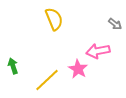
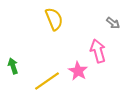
gray arrow: moved 2 px left, 1 px up
pink arrow: rotated 85 degrees clockwise
pink star: moved 2 px down
yellow line: moved 1 px down; rotated 8 degrees clockwise
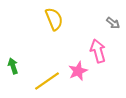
pink star: rotated 18 degrees clockwise
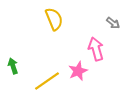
pink arrow: moved 2 px left, 2 px up
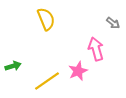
yellow semicircle: moved 8 px left
green arrow: rotated 91 degrees clockwise
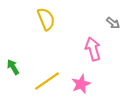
pink arrow: moved 3 px left
green arrow: moved 1 px down; rotated 105 degrees counterclockwise
pink star: moved 3 px right, 13 px down
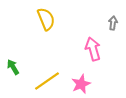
gray arrow: rotated 120 degrees counterclockwise
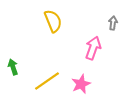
yellow semicircle: moved 7 px right, 2 px down
pink arrow: moved 1 px up; rotated 35 degrees clockwise
green arrow: rotated 14 degrees clockwise
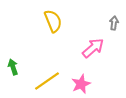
gray arrow: moved 1 px right
pink arrow: rotated 30 degrees clockwise
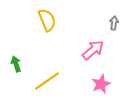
yellow semicircle: moved 6 px left, 1 px up
pink arrow: moved 2 px down
green arrow: moved 3 px right, 3 px up
pink star: moved 20 px right
